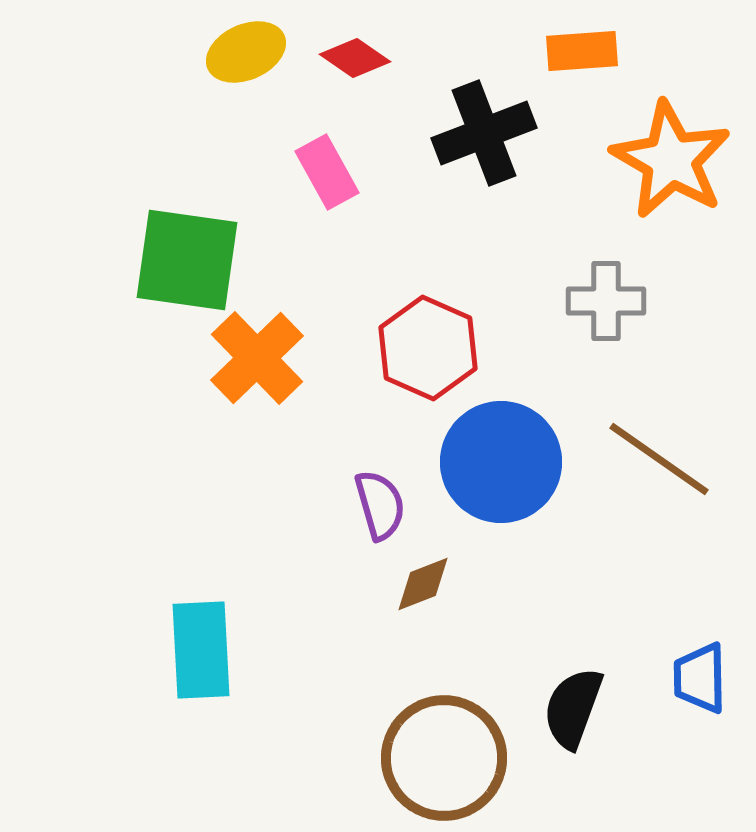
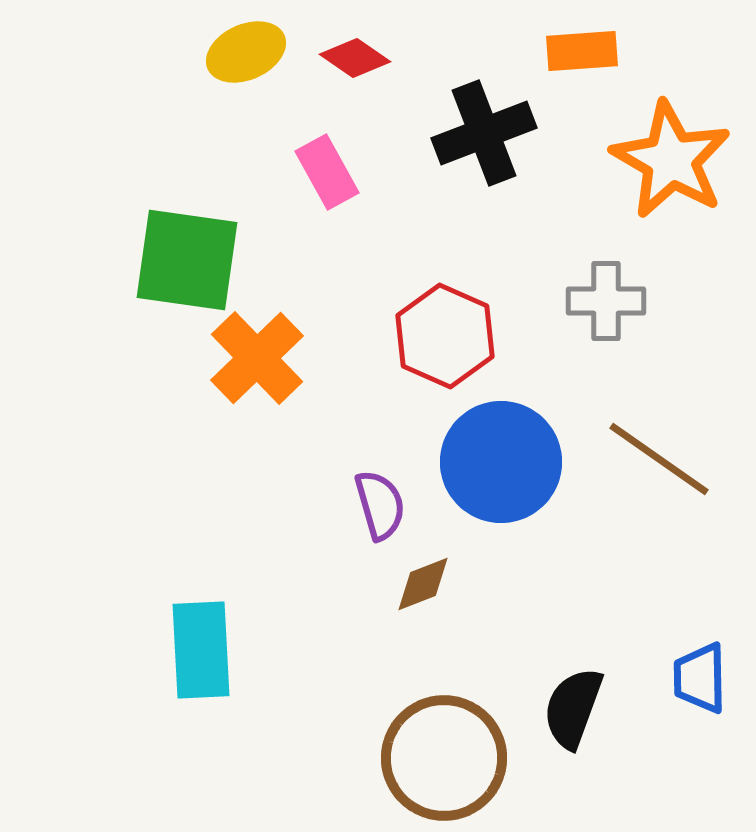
red hexagon: moved 17 px right, 12 px up
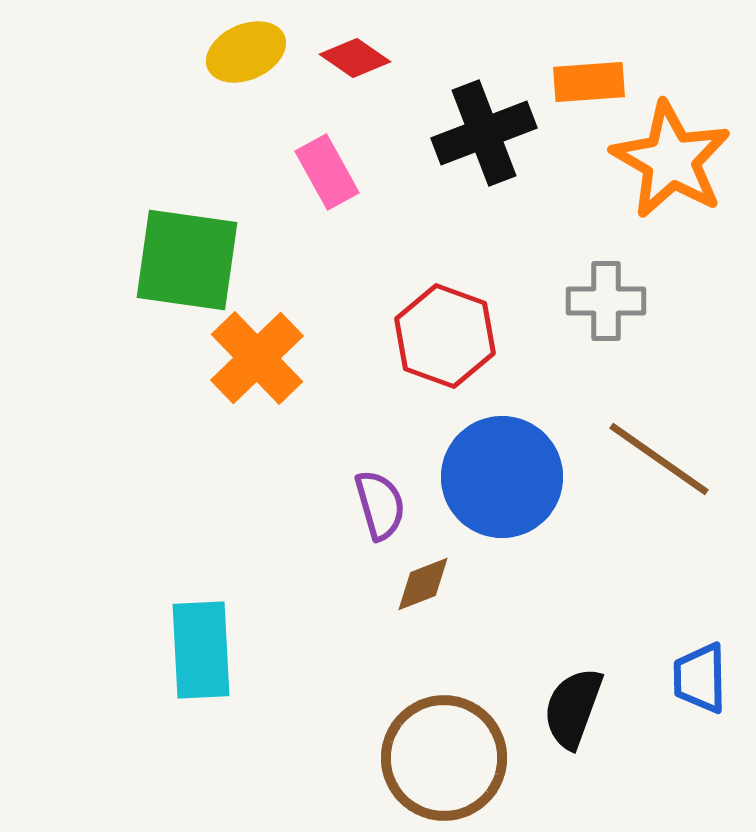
orange rectangle: moved 7 px right, 31 px down
red hexagon: rotated 4 degrees counterclockwise
blue circle: moved 1 px right, 15 px down
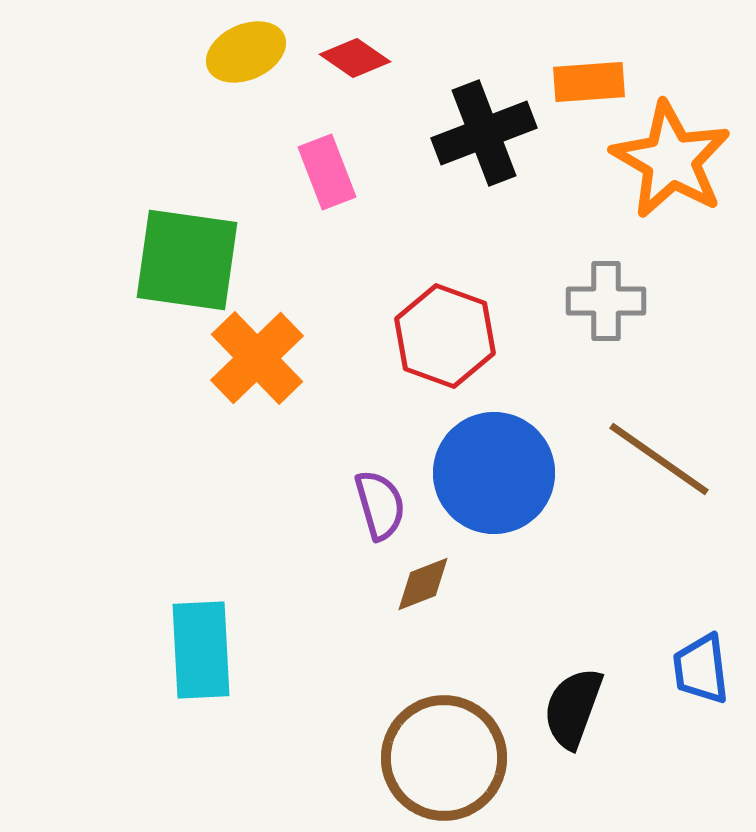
pink rectangle: rotated 8 degrees clockwise
blue circle: moved 8 px left, 4 px up
blue trapezoid: moved 1 px right, 9 px up; rotated 6 degrees counterclockwise
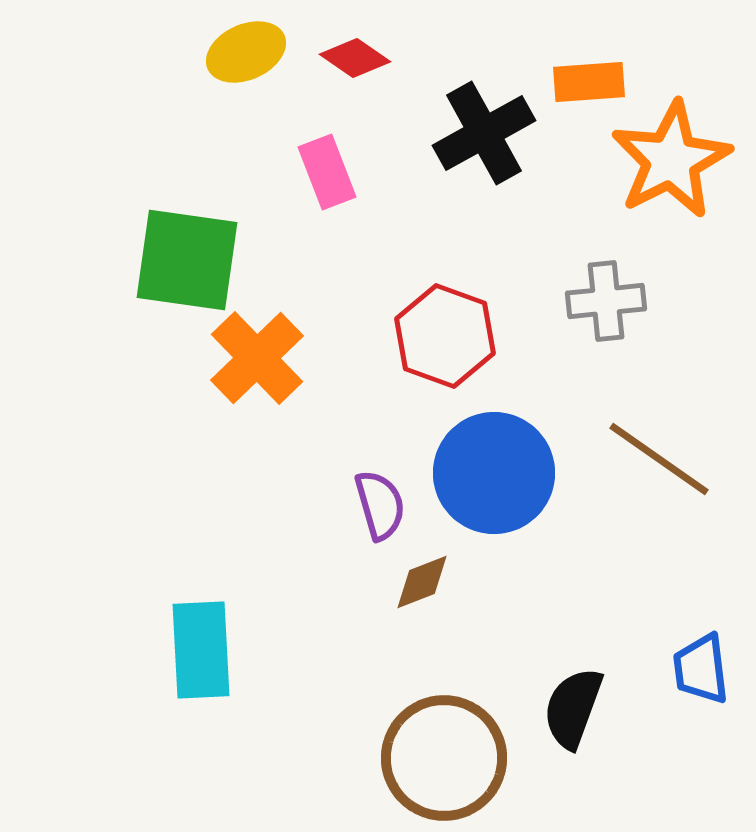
black cross: rotated 8 degrees counterclockwise
orange star: rotated 15 degrees clockwise
gray cross: rotated 6 degrees counterclockwise
brown diamond: moved 1 px left, 2 px up
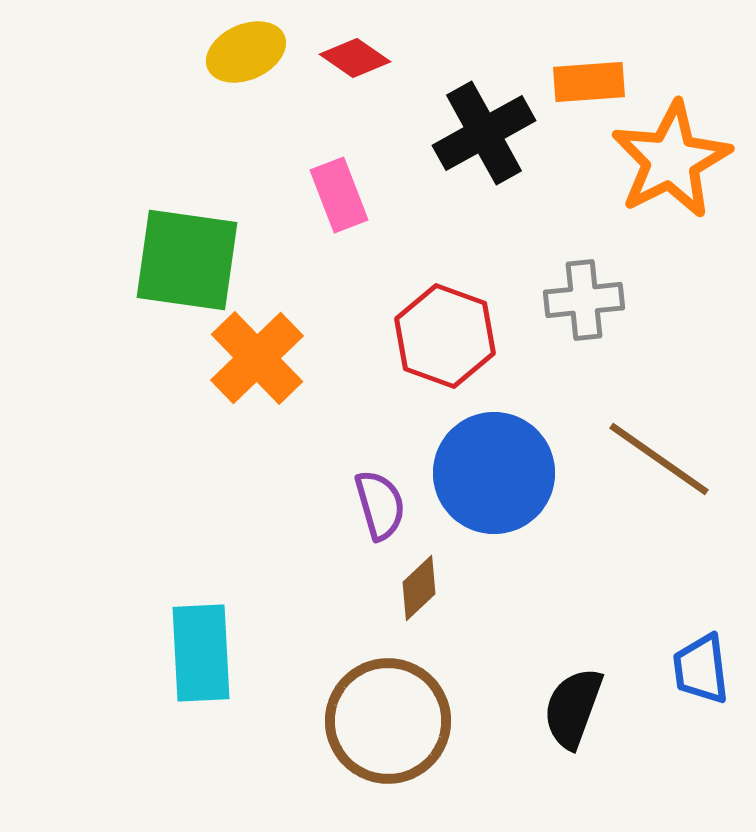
pink rectangle: moved 12 px right, 23 px down
gray cross: moved 22 px left, 1 px up
brown diamond: moved 3 px left, 6 px down; rotated 22 degrees counterclockwise
cyan rectangle: moved 3 px down
brown circle: moved 56 px left, 37 px up
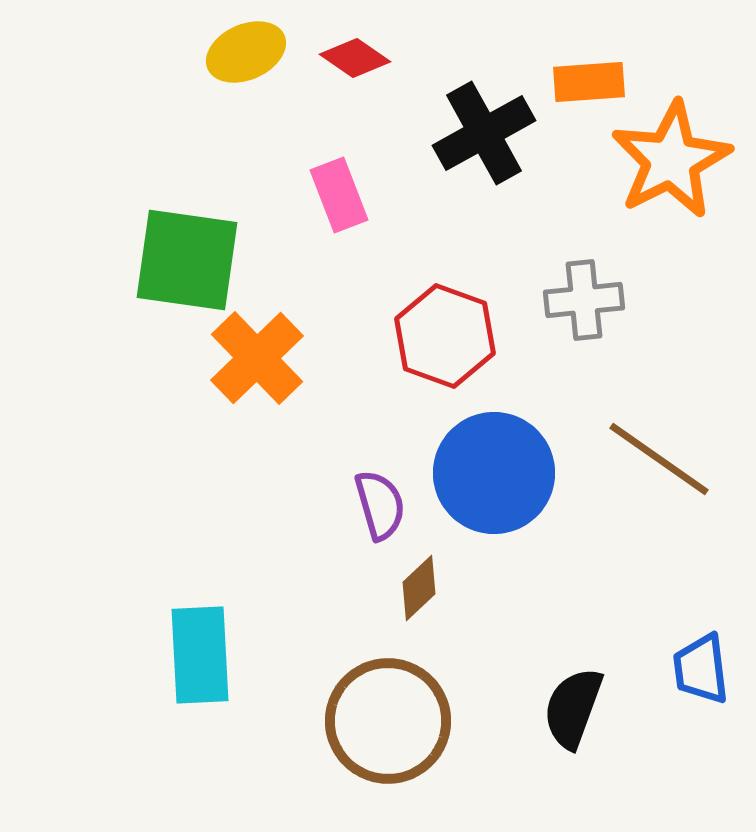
cyan rectangle: moved 1 px left, 2 px down
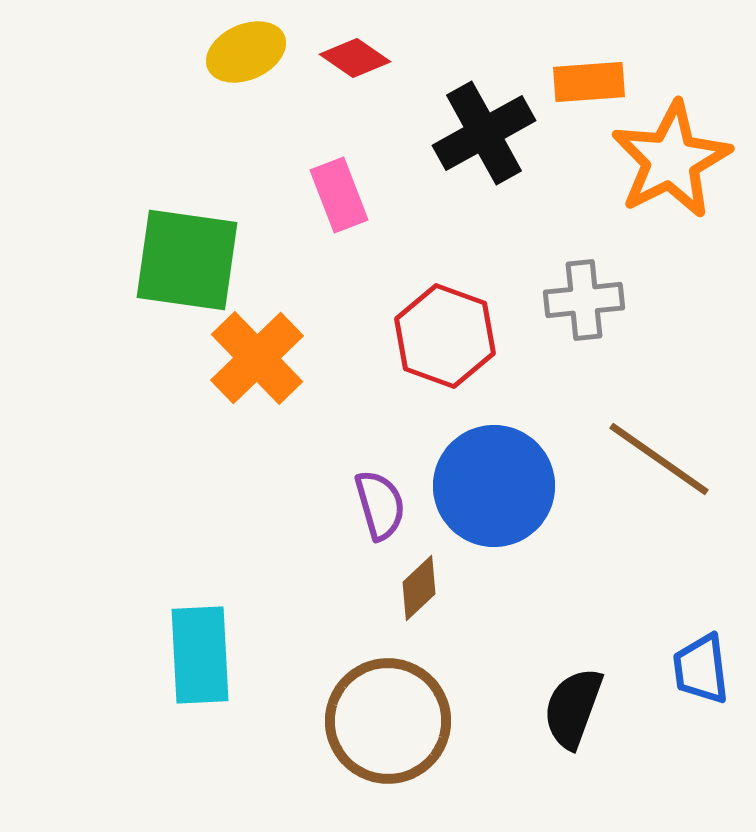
blue circle: moved 13 px down
